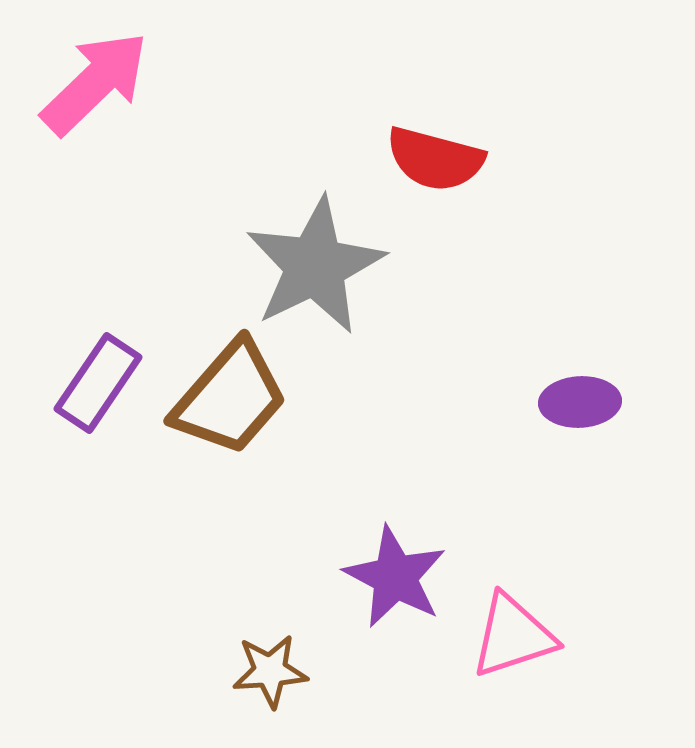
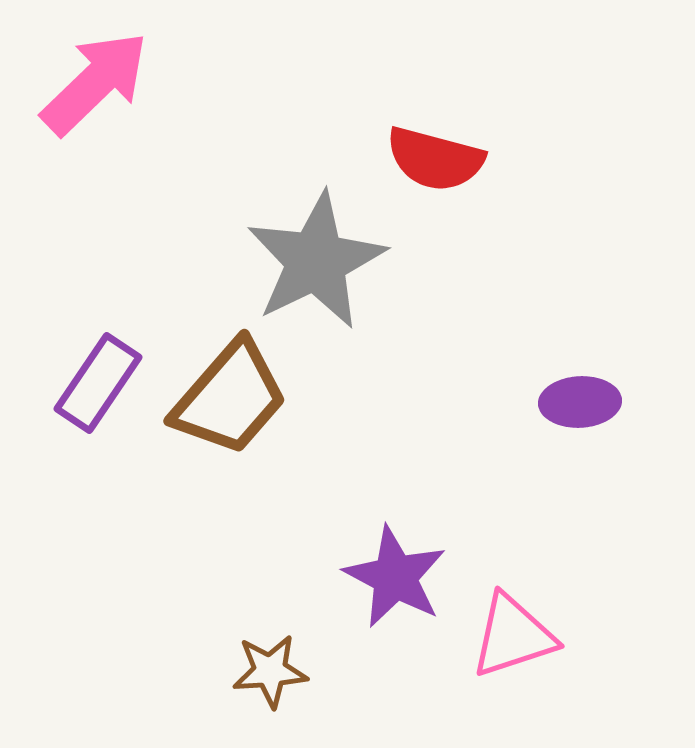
gray star: moved 1 px right, 5 px up
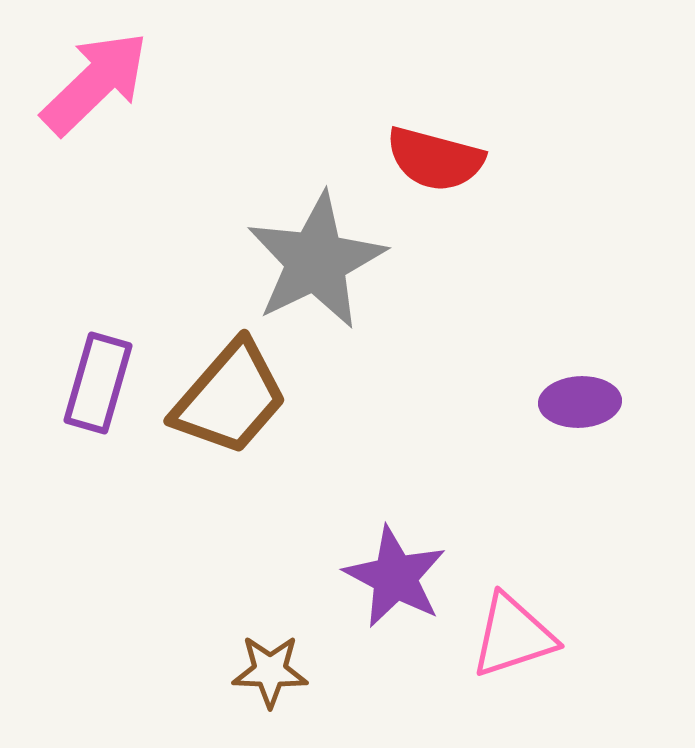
purple rectangle: rotated 18 degrees counterclockwise
brown star: rotated 6 degrees clockwise
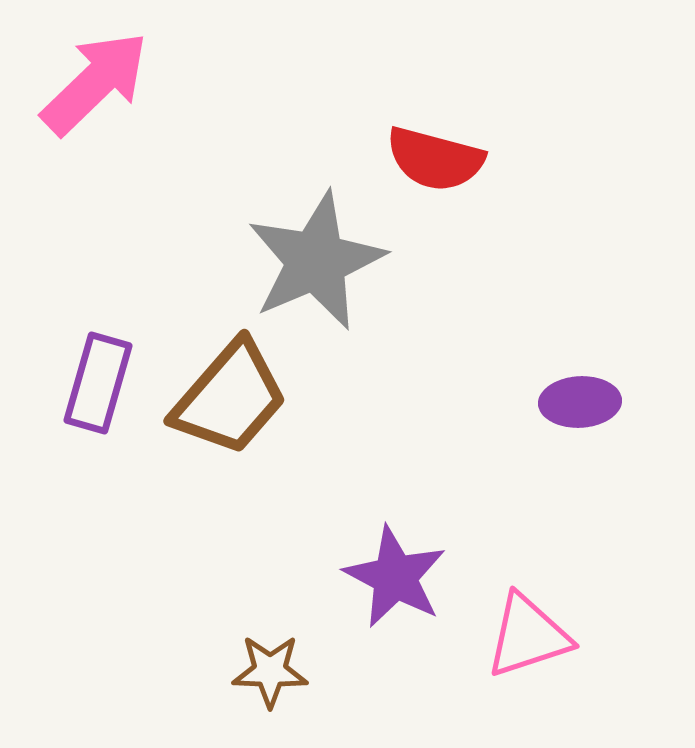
gray star: rotated 3 degrees clockwise
pink triangle: moved 15 px right
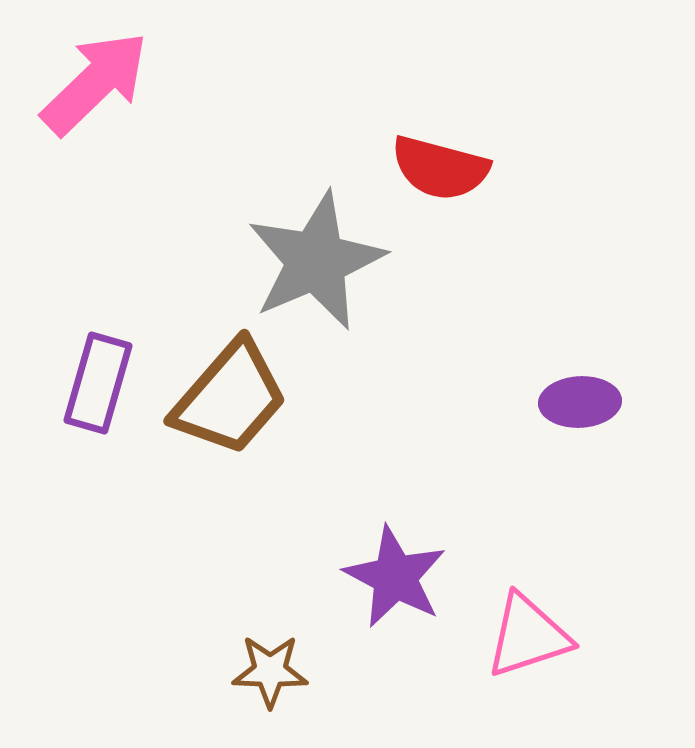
red semicircle: moved 5 px right, 9 px down
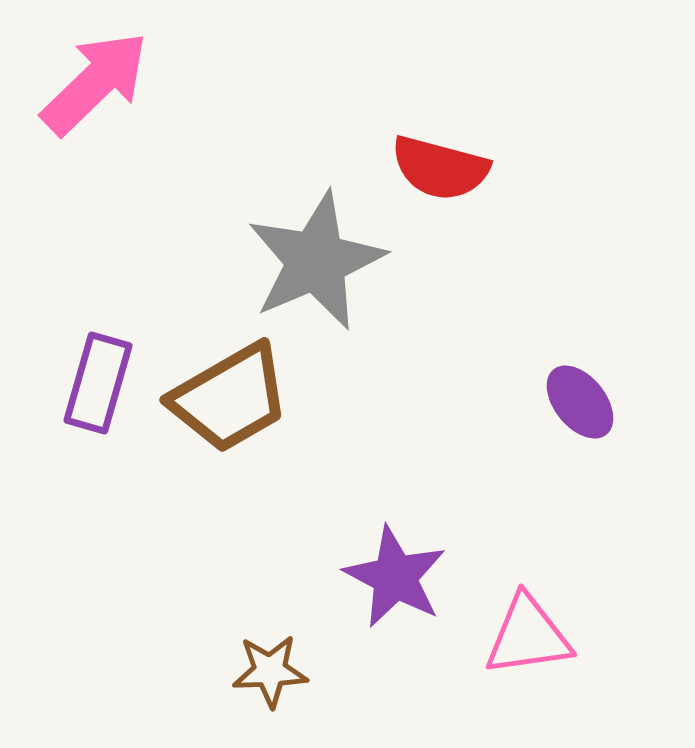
brown trapezoid: rotated 19 degrees clockwise
purple ellipse: rotated 54 degrees clockwise
pink triangle: rotated 10 degrees clockwise
brown star: rotated 4 degrees counterclockwise
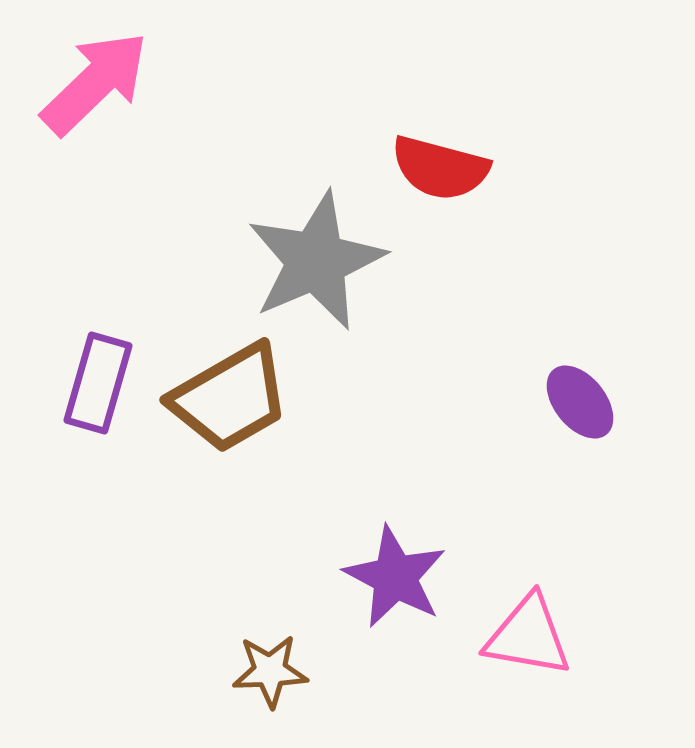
pink triangle: rotated 18 degrees clockwise
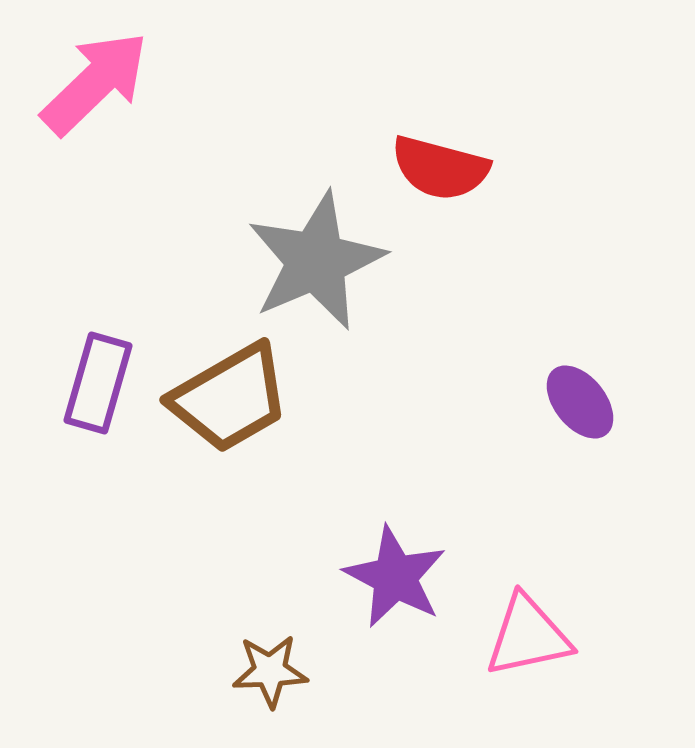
pink triangle: rotated 22 degrees counterclockwise
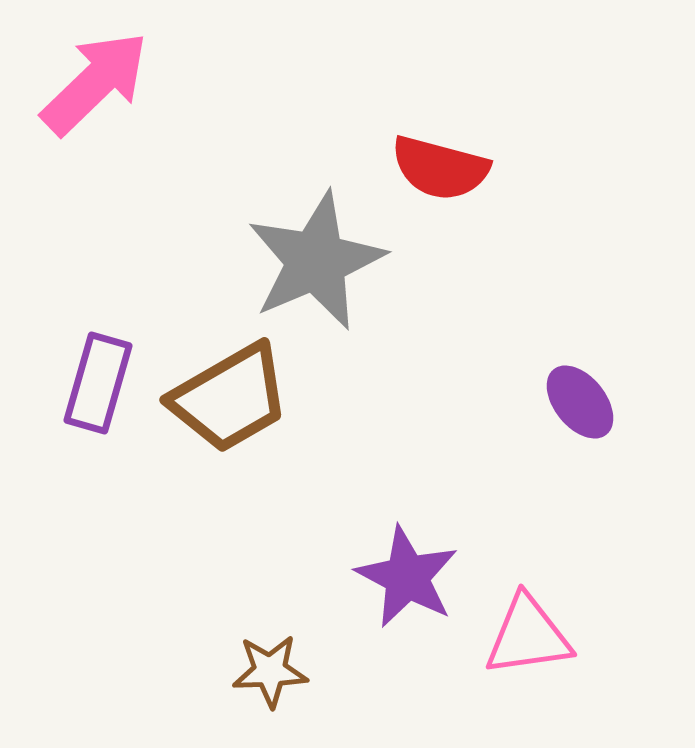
purple star: moved 12 px right
pink triangle: rotated 4 degrees clockwise
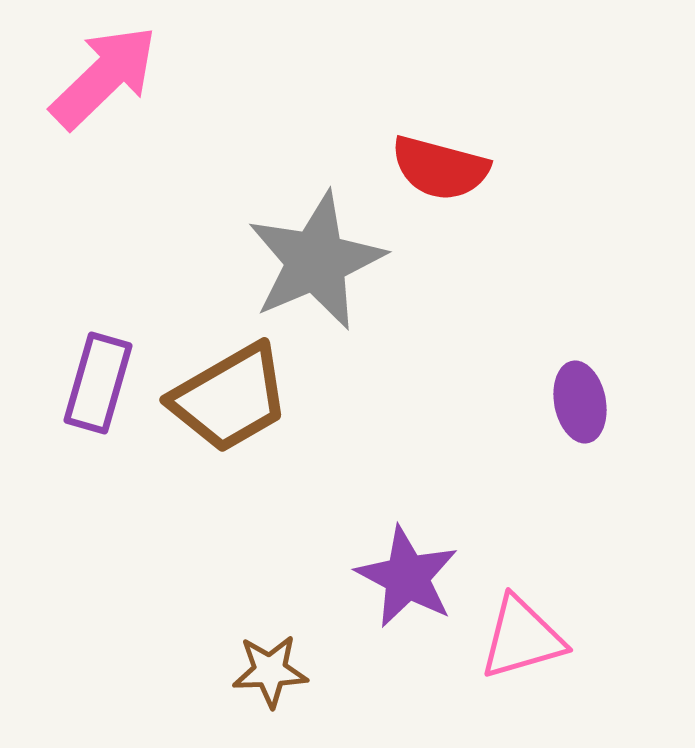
pink arrow: moved 9 px right, 6 px up
purple ellipse: rotated 28 degrees clockwise
pink triangle: moved 6 px left, 2 px down; rotated 8 degrees counterclockwise
